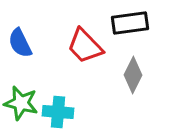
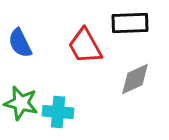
black rectangle: rotated 6 degrees clockwise
red trapezoid: rotated 15 degrees clockwise
gray diamond: moved 2 px right, 4 px down; rotated 39 degrees clockwise
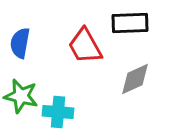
blue semicircle: rotated 36 degrees clockwise
green star: moved 7 px up
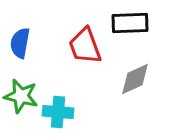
red trapezoid: rotated 9 degrees clockwise
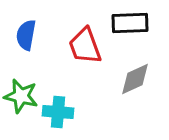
blue semicircle: moved 6 px right, 8 px up
